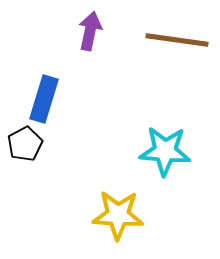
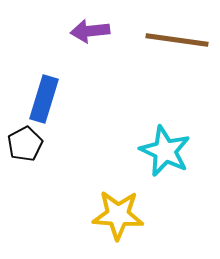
purple arrow: rotated 108 degrees counterclockwise
cyan star: rotated 21 degrees clockwise
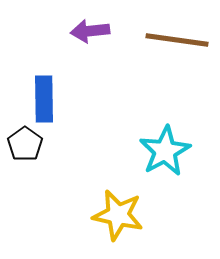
blue rectangle: rotated 18 degrees counterclockwise
black pentagon: rotated 8 degrees counterclockwise
cyan star: rotated 18 degrees clockwise
yellow star: rotated 9 degrees clockwise
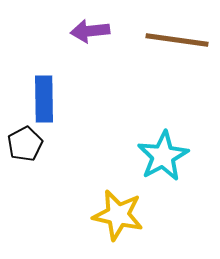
black pentagon: rotated 8 degrees clockwise
cyan star: moved 2 px left, 5 px down
